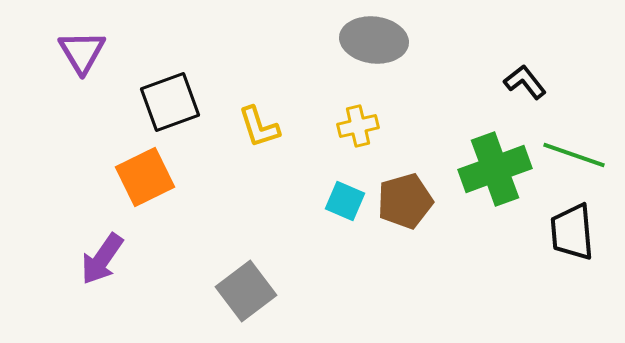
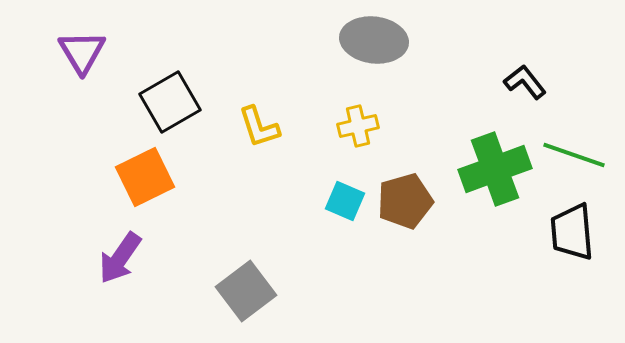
black square: rotated 10 degrees counterclockwise
purple arrow: moved 18 px right, 1 px up
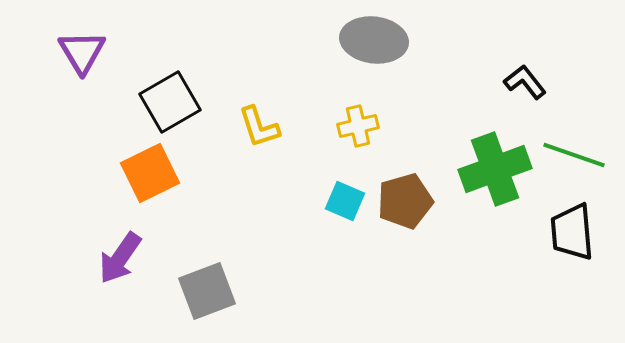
orange square: moved 5 px right, 4 px up
gray square: moved 39 px left; rotated 16 degrees clockwise
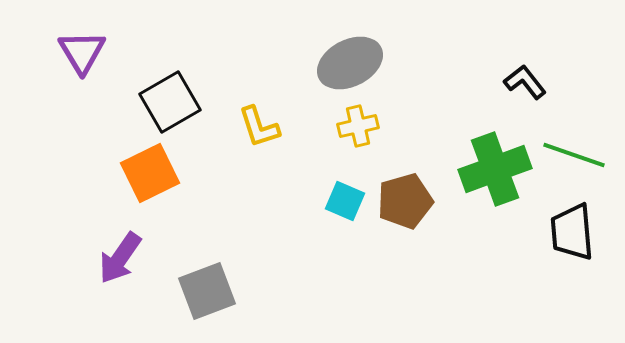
gray ellipse: moved 24 px left, 23 px down; rotated 34 degrees counterclockwise
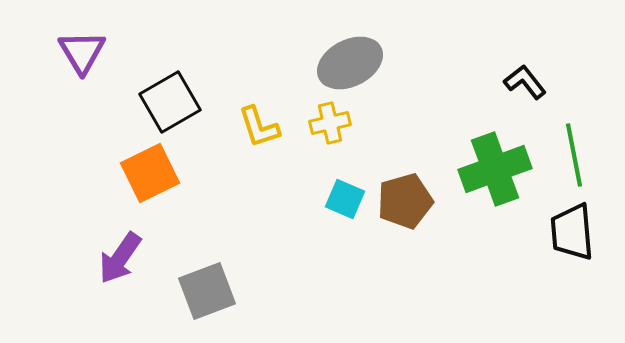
yellow cross: moved 28 px left, 3 px up
green line: rotated 60 degrees clockwise
cyan square: moved 2 px up
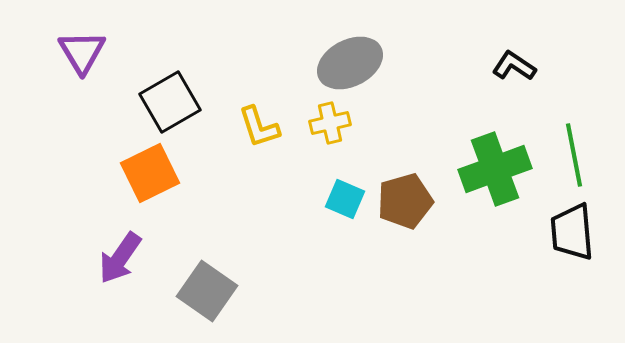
black L-shape: moved 11 px left, 16 px up; rotated 18 degrees counterclockwise
gray square: rotated 34 degrees counterclockwise
